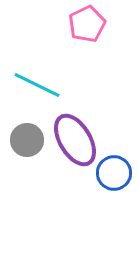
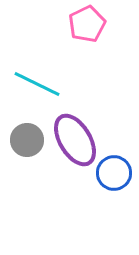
cyan line: moved 1 px up
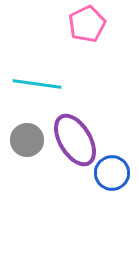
cyan line: rotated 18 degrees counterclockwise
blue circle: moved 2 px left
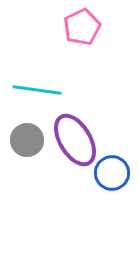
pink pentagon: moved 5 px left, 3 px down
cyan line: moved 6 px down
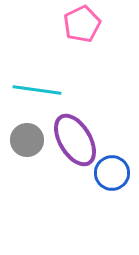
pink pentagon: moved 3 px up
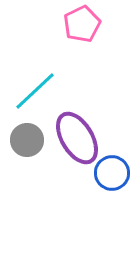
cyan line: moved 2 px left, 1 px down; rotated 51 degrees counterclockwise
purple ellipse: moved 2 px right, 2 px up
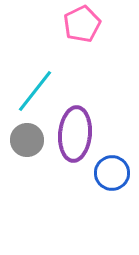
cyan line: rotated 9 degrees counterclockwise
purple ellipse: moved 2 px left, 4 px up; rotated 36 degrees clockwise
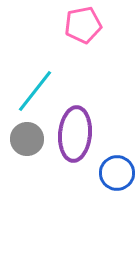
pink pentagon: moved 1 px right, 1 px down; rotated 15 degrees clockwise
gray circle: moved 1 px up
blue circle: moved 5 px right
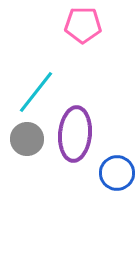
pink pentagon: rotated 12 degrees clockwise
cyan line: moved 1 px right, 1 px down
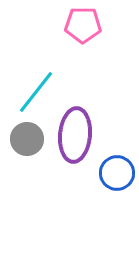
purple ellipse: moved 1 px down
